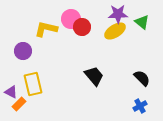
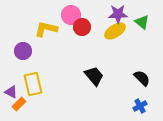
pink circle: moved 4 px up
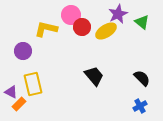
purple star: rotated 24 degrees counterclockwise
yellow ellipse: moved 9 px left
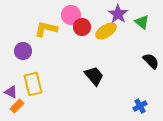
purple star: rotated 12 degrees counterclockwise
black semicircle: moved 9 px right, 17 px up
orange rectangle: moved 2 px left, 2 px down
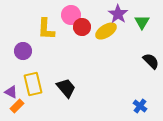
green triangle: rotated 21 degrees clockwise
yellow L-shape: rotated 100 degrees counterclockwise
black trapezoid: moved 28 px left, 12 px down
blue cross: rotated 24 degrees counterclockwise
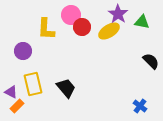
green triangle: rotated 49 degrees counterclockwise
yellow ellipse: moved 3 px right
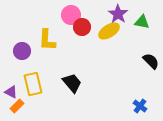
yellow L-shape: moved 1 px right, 11 px down
purple circle: moved 1 px left
black trapezoid: moved 6 px right, 5 px up
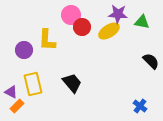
purple star: rotated 30 degrees counterclockwise
purple circle: moved 2 px right, 1 px up
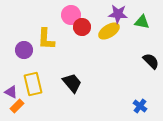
yellow L-shape: moved 1 px left, 1 px up
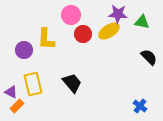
red circle: moved 1 px right, 7 px down
black semicircle: moved 2 px left, 4 px up
